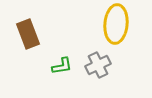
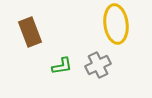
yellow ellipse: rotated 12 degrees counterclockwise
brown rectangle: moved 2 px right, 2 px up
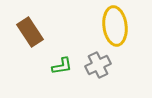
yellow ellipse: moved 1 px left, 2 px down
brown rectangle: rotated 12 degrees counterclockwise
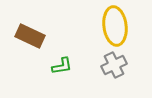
brown rectangle: moved 4 px down; rotated 32 degrees counterclockwise
gray cross: moved 16 px right
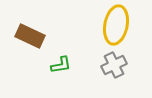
yellow ellipse: moved 1 px right, 1 px up; rotated 18 degrees clockwise
green L-shape: moved 1 px left, 1 px up
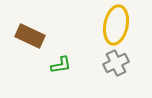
gray cross: moved 2 px right, 2 px up
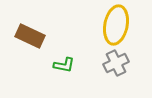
green L-shape: moved 3 px right; rotated 20 degrees clockwise
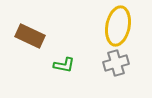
yellow ellipse: moved 2 px right, 1 px down
gray cross: rotated 10 degrees clockwise
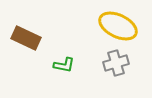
yellow ellipse: rotated 75 degrees counterclockwise
brown rectangle: moved 4 px left, 2 px down
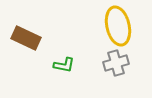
yellow ellipse: rotated 51 degrees clockwise
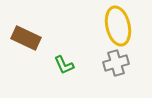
green L-shape: rotated 55 degrees clockwise
